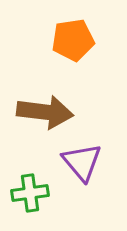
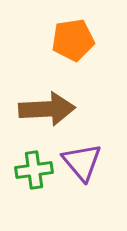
brown arrow: moved 2 px right, 3 px up; rotated 10 degrees counterclockwise
green cross: moved 4 px right, 23 px up
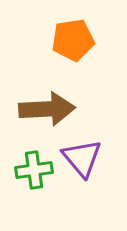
purple triangle: moved 4 px up
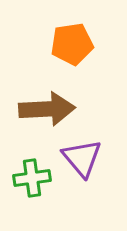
orange pentagon: moved 1 px left, 4 px down
green cross: moved 2 px left, 8 px down
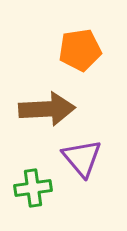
orange pentagon: moved 8 px right, 6 px down
green cross: moved 1 px right, 10 px down
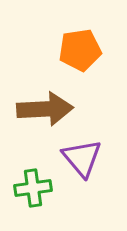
brown arrow: moved 2 px left
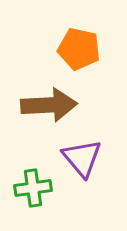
orange pentagon: moved 1 px left, 1 px up; rotated 21 degrees clockwise
brown arrow: moved 4 px right, 4 px up
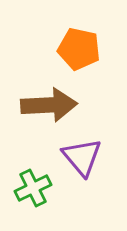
purple triangle: moved 1 px up
green cross: rotated 18 degrees counterclockwise
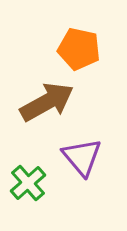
brown arrow: moved 2 px left, 3 px up; rotated 26 degrees counterclockwise
green cross: moved 5 px left, 5 px up; rotated 15 degrees counterclockwise
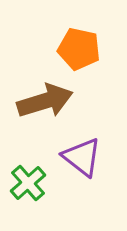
brown arrow: moved 2 px left, 1 px up; rotated 12 degrees clockwise
purple triangle: rotated 12 degrees counterclockwise
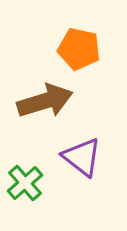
green cross: moved 3 px left
